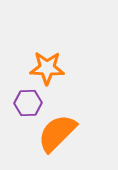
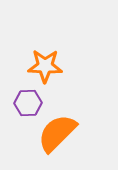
orange star: moved 2 px left, 2 px up
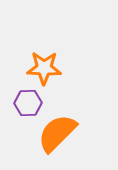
orange star: moved 1 px left, 2 px down
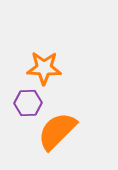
orange semicircle: moved 2 px up
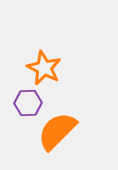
orange star: rotated 24 degrees clockwise
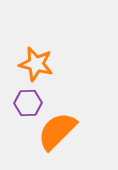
orange star: moved 8 px left, 4 px up; rotated 12 degrees counterclockwise
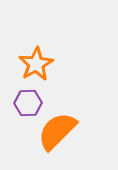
orange star: rotated 28 degrees clockwise
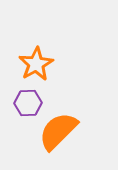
orange semicircle: moved 1 px right
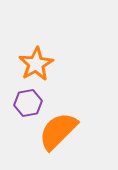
purple hexagon: rotated 8 degrees counterclockwise
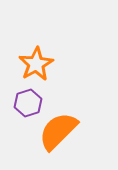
purple hexagon: rotated 8 degrees counterclockwise
